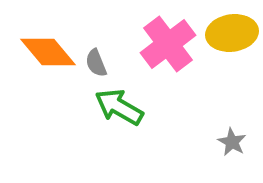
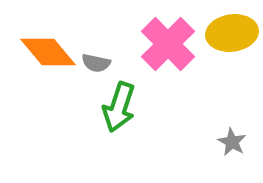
pink cross: rotated 8 degrees counterclockwise
gray semicircle: rotated 56 degrees counterclockwise
green arrow: rotated 102 degrees counterclockwise
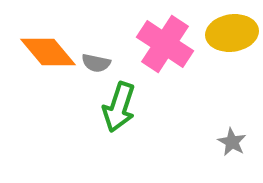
pink cross: moved 3 px left; rotated 12 degrees counterclockwise
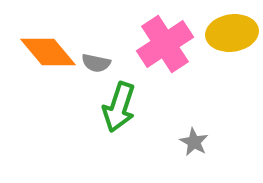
pink cross: rotated 24 degrees clockwise
gray star: moved 38 px left
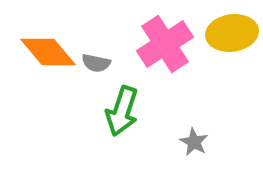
green arrow: moved 3 px right, 4 px down
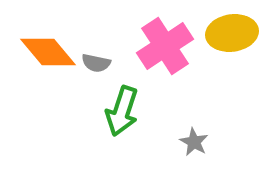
pink cross: moved 2 px down
